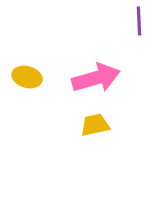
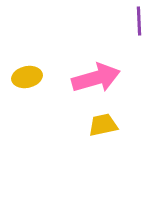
yellow ellipse: rotated 28 degrees counterclockwise
yellow trapezoid: moved 8 px right
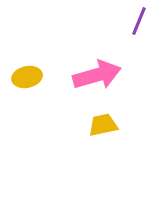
purple line: rotated 24 degrees clockwise
pink arrow: moved 1 px right, 3 px up
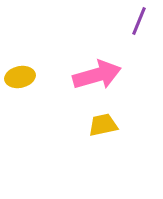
yellow ellipse: moved 7 px left
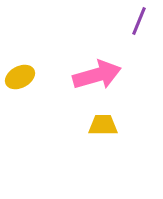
yellow ellipse: rotated 16 degrees counterclockwise
yellow trapezoid: rotated 12 degrees clockwise
